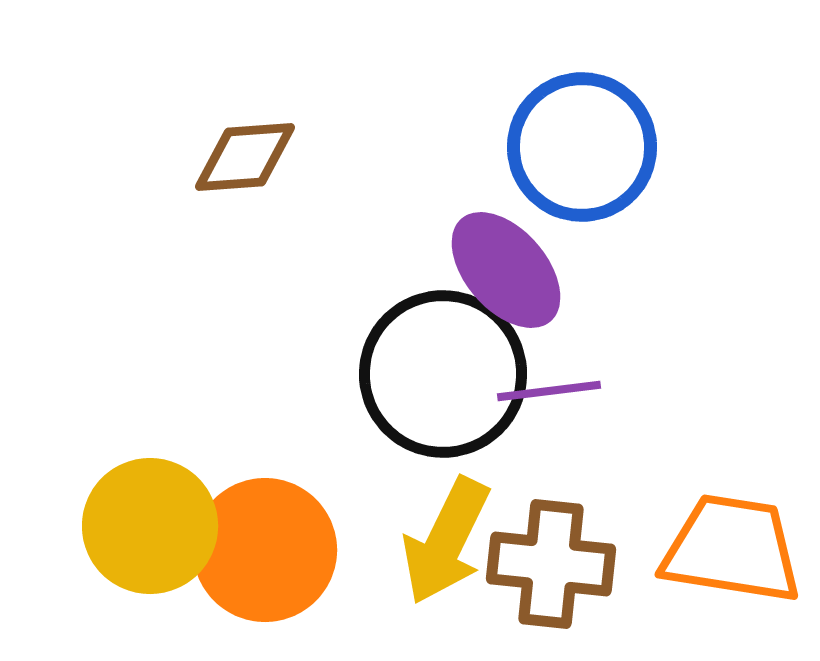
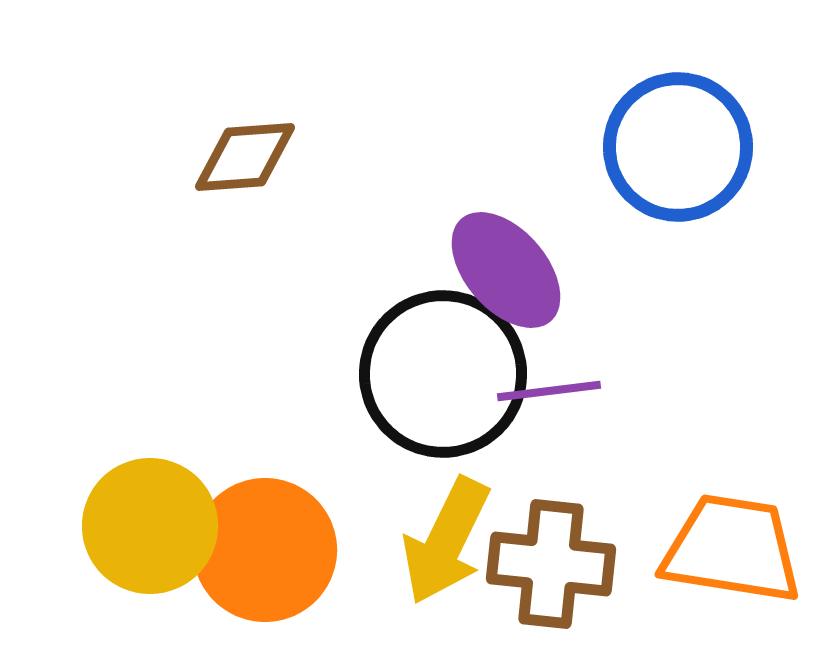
blue circle: moved 96 px right
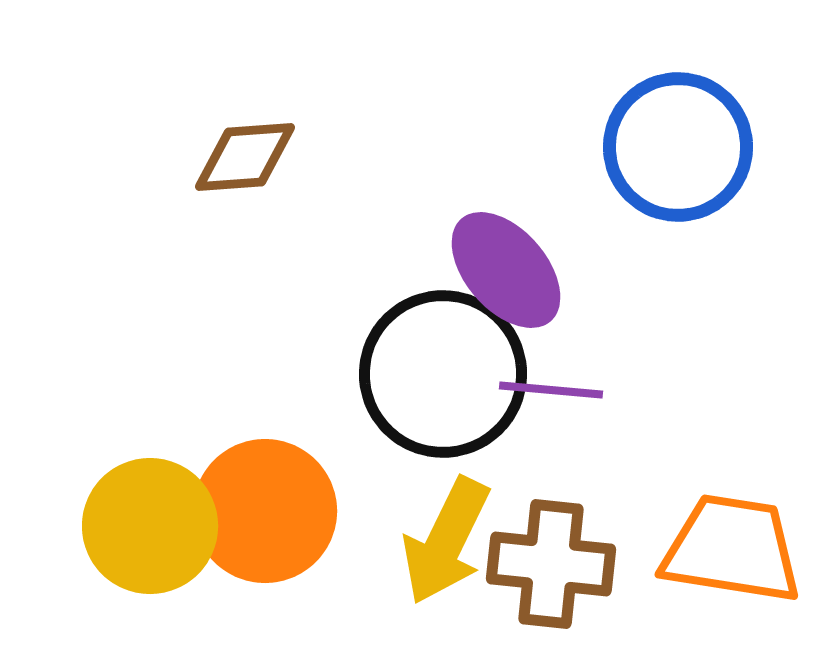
purple line: moved 2 px right, 1 px up; rotated 12 degrees clockwise
orange circle: moved 39 px up
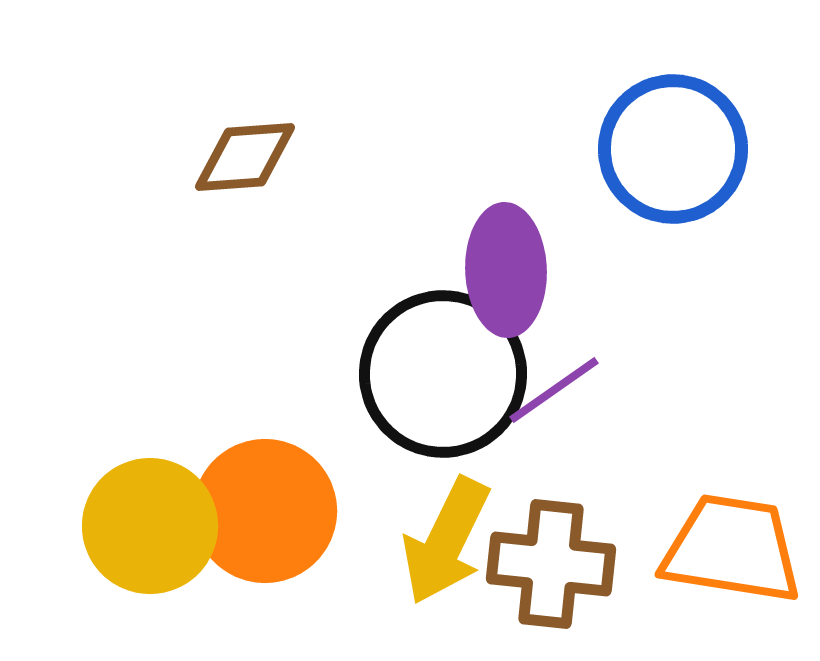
blue circle: moved 5 px left, 2 px down
purple ellipse: rotated 39 degrees clockwise
purple line: moved 3 px right; rotated 40 degrees counterclockwise
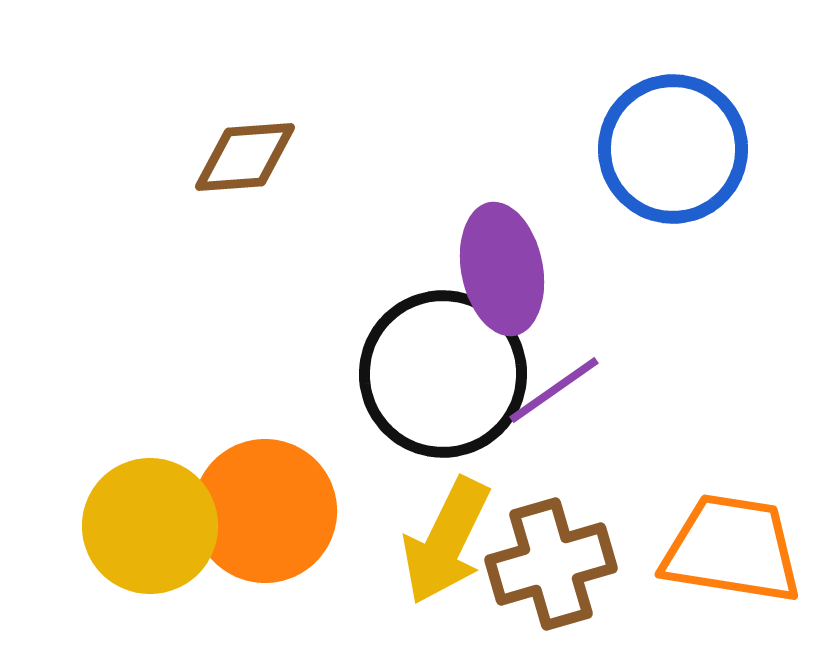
purple ellipse: moved 4 px left, 1 px up; rotated 9 degrees counterclockwise
brown cross: rotated 22 degrees counterclockwise
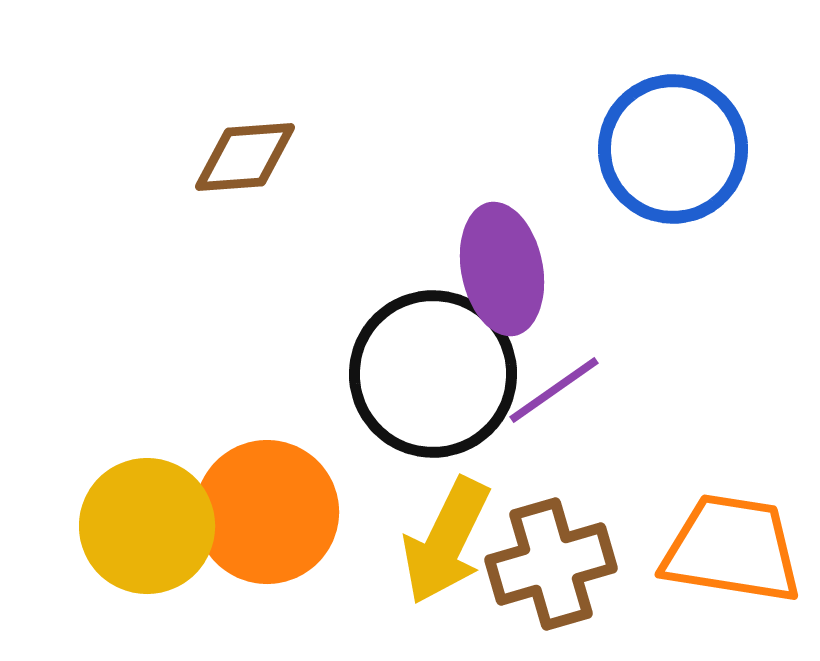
black circle: moved 10 px left
orange circle: moved 2 px right, 1 px down
yellow circle: moved 3 px left
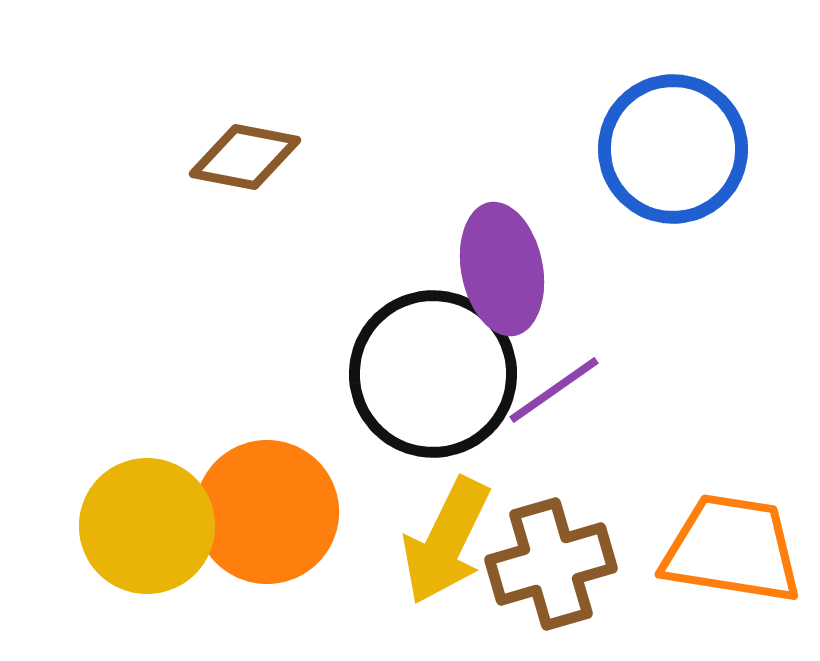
brown diamond: rotated 15 degrees clockwise
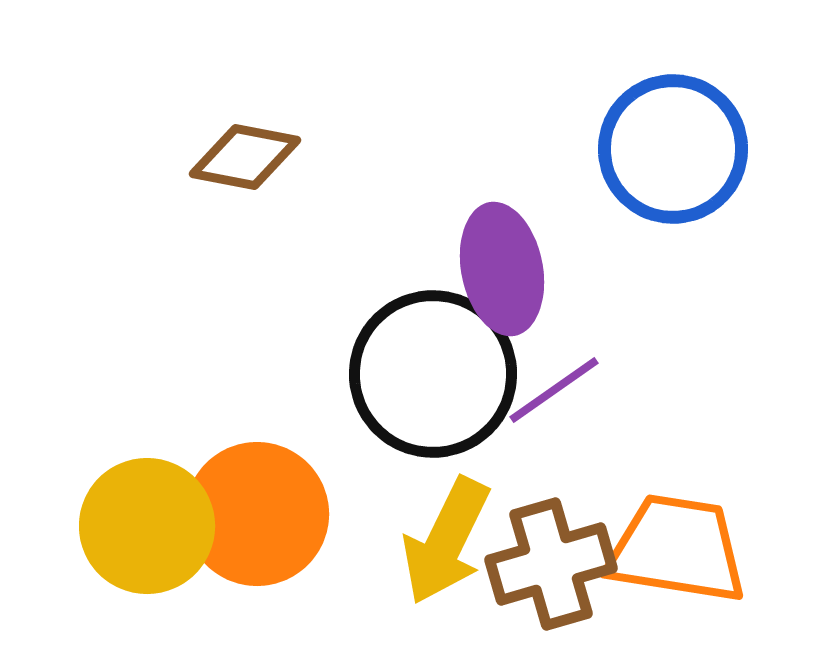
orange circle: moved 10 px left, 2 px down
orange trapezoid: moved 55 px left
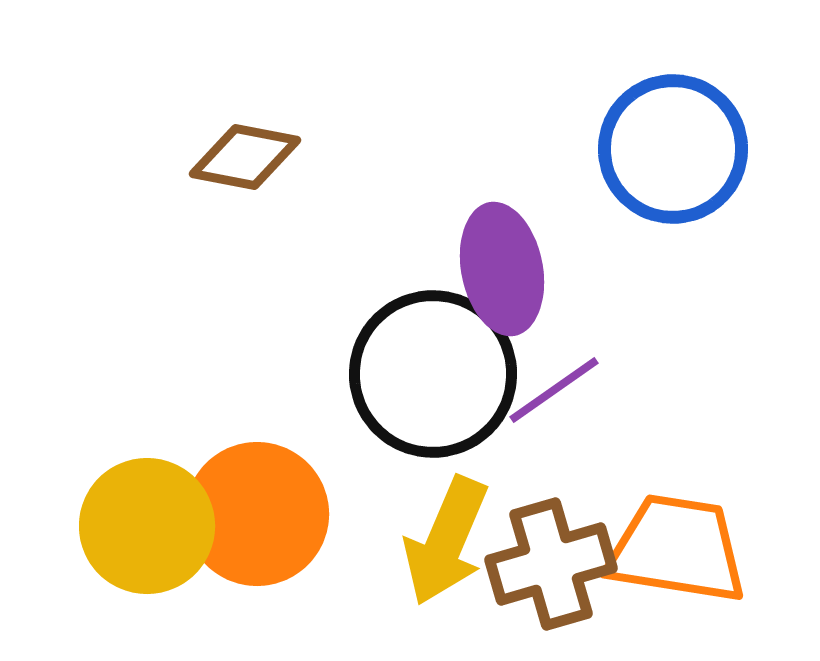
yellow arrow: rotated 3 degrees counterclockwise
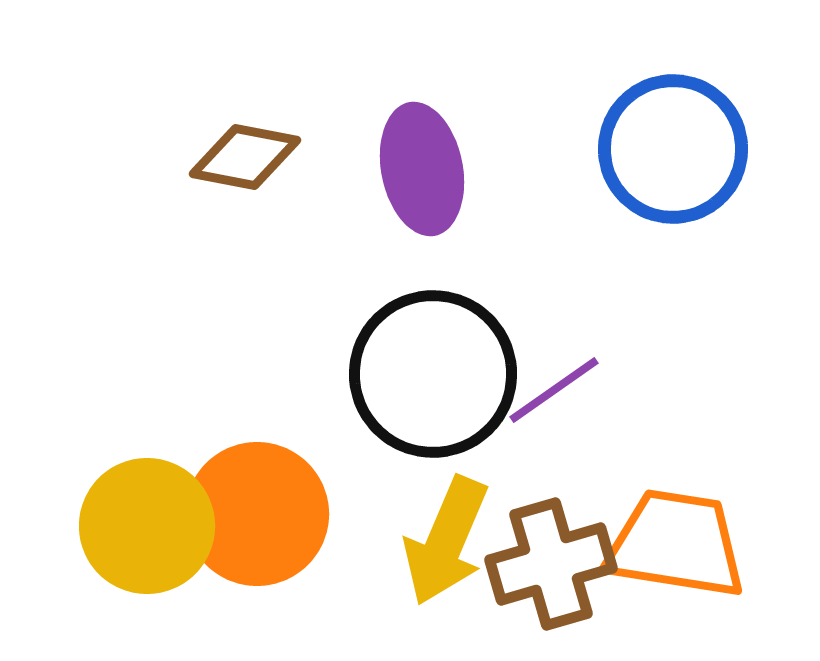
purple ellipse: moved 80 px left, 100 px up
orange trapezoid: moved 1 px left, 5 px up
